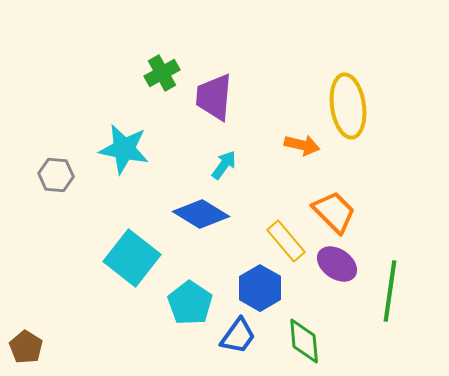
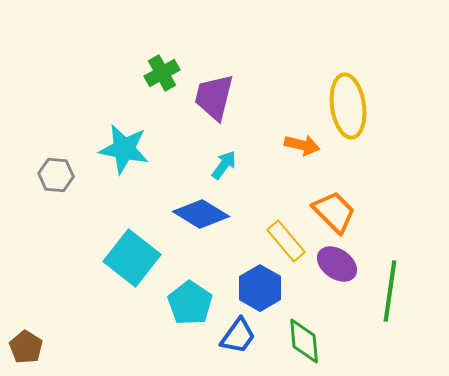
purple trapezoid: rotated 9 degrees clockwise
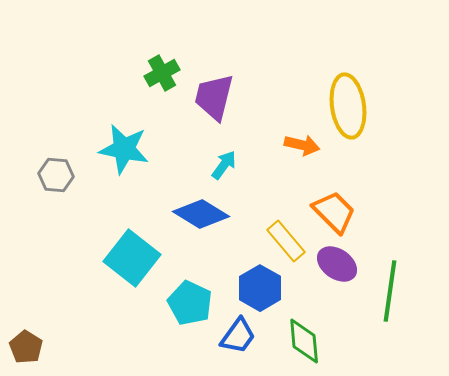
cyan pentagon: rotated 9 degrees counterclockwise
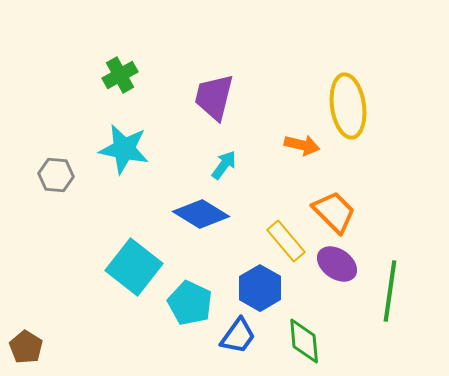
green cross: moved 42 px left, 2 px down
cyan square: moved 2 px right, 9 px down
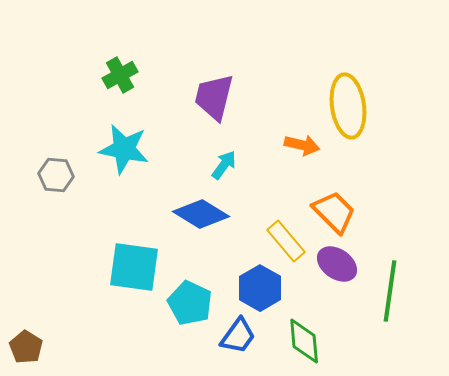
cyan square: rotated 30 degrees counterclockwise
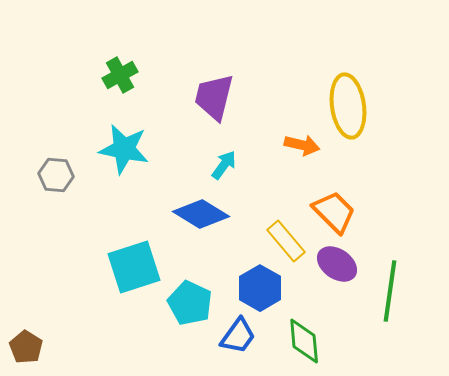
cyan square: rotated 26 degrees counterclockwise
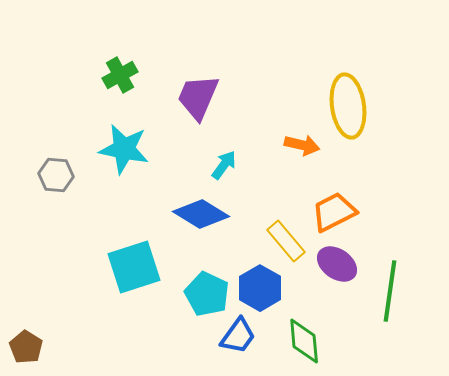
purple trapezoid: moved 16 px left; rotated 9 degrees clockwise
orange trapezoid: rotated 72 degrees counterclockwise
cyan pentagon: moved 17 px right, 9 px up
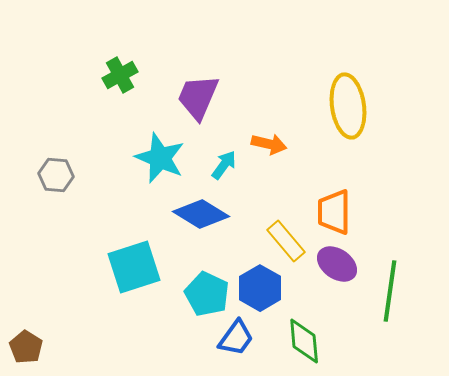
orange arrow: moved 33 px left, 1 px up
cyan star: moved 36 px right, 9 px down; rotated 12 degrees clockwise
orange trapezoid: rotated 63 degrees counterclockwise
blue trapezoid: moved 2 px left, 2 px down
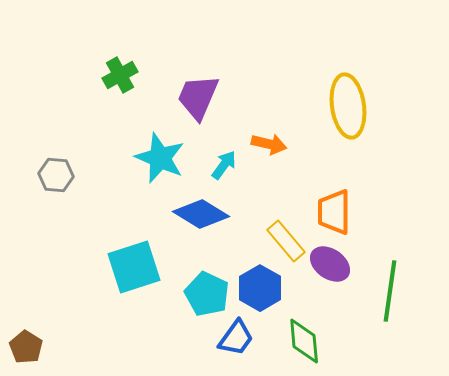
purple ellipse: moved 7 px left
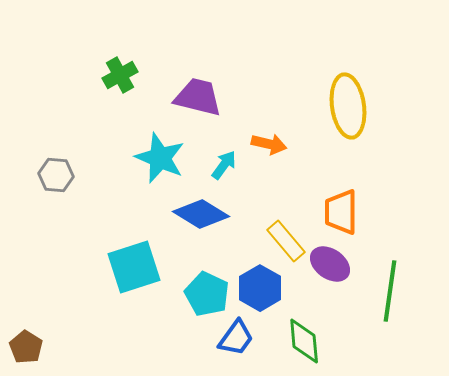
purple trapezoid: rotated 81 degrees clockwise
orange trapezoid: moved 7 px right
